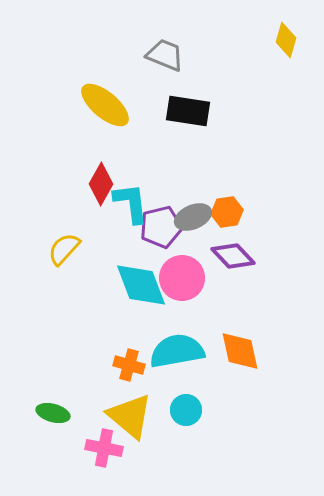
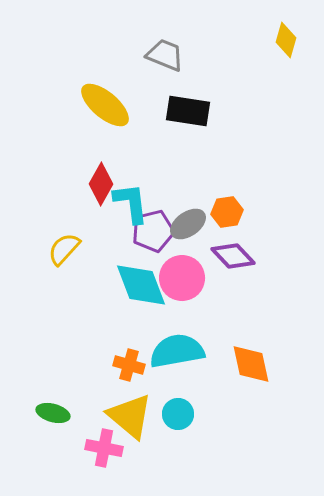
gray ellipse: moved 5 px left, 7 px down; rotated 12 degrees counterclockwise
purple pentagon: moved 8 px left, 4 px down
orange diamond: moved 11 px right, 13 px down
cyan circle: moved 8 px left, 4 px down
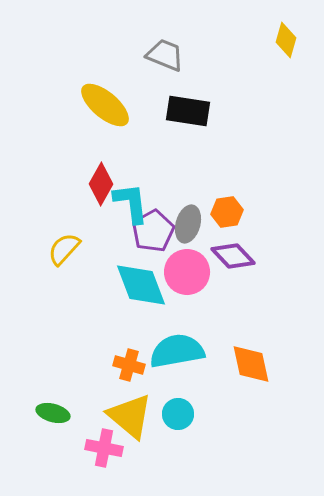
gray ellipse: rotated 39 degrees counterclockwise
purple pentagon: rotated 15 degrees counterclockwise
pink circle: moved 5 px right, 6 px up
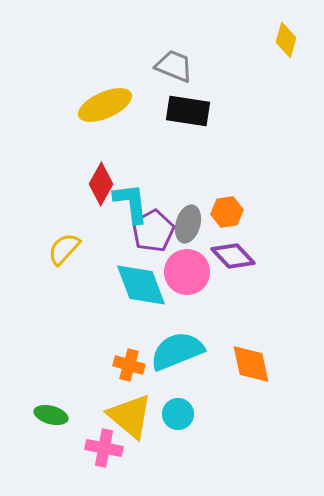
gray trapezoid: moved 9 px right, 11 px down
yellow ellipse: rotated 64 degrees counterclockwise
cyan semicircle: rotated 12 degrees counterclockwise
green ellipse: moved 2 px left, 2 px down
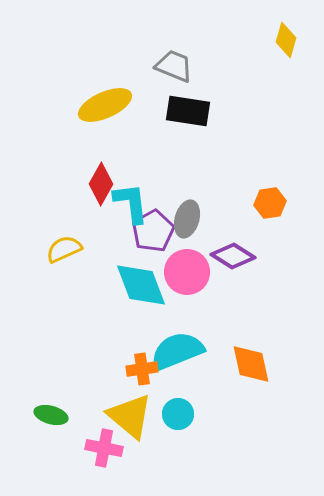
orange hexagon: moved 43 px right, 9 px up
gray ellipse: moved 1 px left, 5 px up
yellow semicircle: rotated 24 degrees clockwise
purple diamond: rotated 15 degrees counterclockwise
orange cross: moved 13 px right, 4 px down; rotated 24 degrees counterclockwise
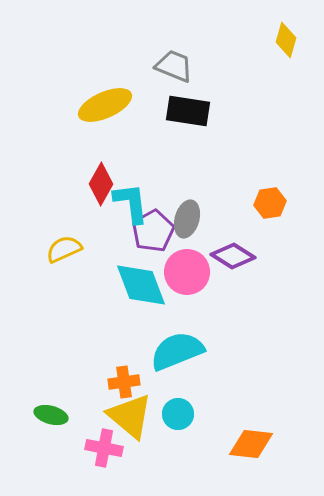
orange diamond: moved 80 px down; rotated 72 degrees counterclockwise
orange cross: moved 18 px left, 13 px down
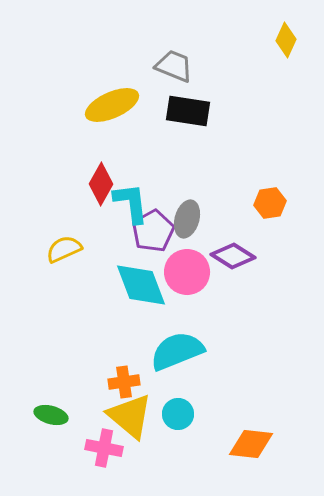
yellow diamond: rotated 8 degrees clockwise
yellow ellipse: moved 7 px right
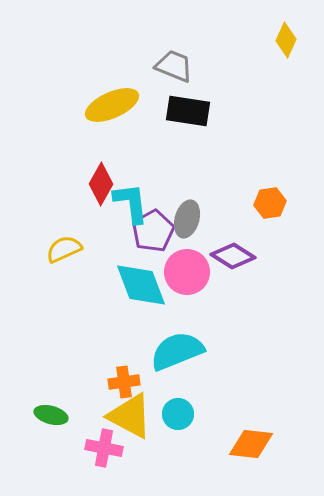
yellow triangle: rotated 12 degrees counterclockwise
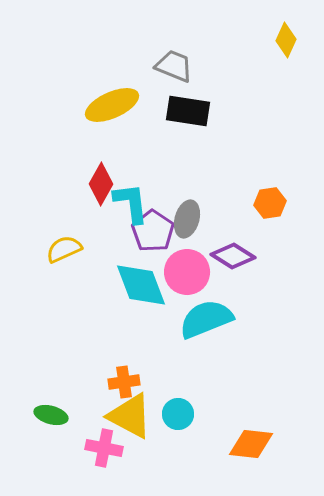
purple pentagon: rotated 9 degrees counterclockwise
cyan semicircle: moved 29 px right, 32 px up
